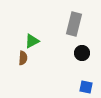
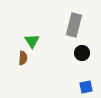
gray rectangle: moved 1 px down
green triangle: rotated 35 degrees counterclockwise
blue square: rotated 24 degrees counterclockwise
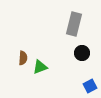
gray rectangle: moved 1 px up
green triangle: moved 8 px right, 26 px down; rotated 42 degrees clockwise
blue square: moved 4 px right, 1 px up; rotated 16 degrees counterclockwise
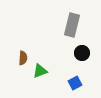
gray rectangle: moved 2 px left, 1 px down
green triangle: moved 4 px down
blue square: moved 15 px left, 3 px up
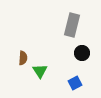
green triangle: rotated 42 degrees counterclockwise
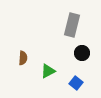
green triangle: moved 8 px right; rotated 35 degrees clockwise
blue square: moved 1 px right; rotated 24 degrees counterclockwise
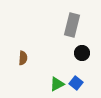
green triangle: moved 9 px right, 13 px down
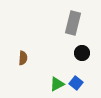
gray rectangle: moved 1 px right, 2 px up
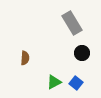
gray rectangle: moved 1 px left; rotated 45 degrees counterclockwise
brown semicircle: moved 2 px right
green triangle: moved 3 px left, 2 px up
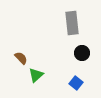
gray rectangle: rotated 25 degrees clockwise
brown semicircle: moved 4 px left; rotated 48 degrees counterclockwise
green triangle: moved 18 px left, 7 px up; rotated 14 degrees counterclockwise
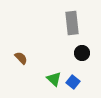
green triangle: moved 18 px right, 4 px down; rotated 35 degrees counterclockwise
blue square: moved 3 px left, 1 px up
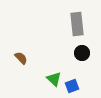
gray rectangle: moved 5 px right, 1 px down
blue square: moved 1 px left, 4 px down; rotated 32 degrees clockwise
